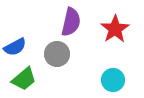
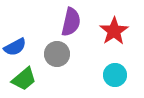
red star: moved 1 px left, 2 px down
cyan circle: moved 2 px right, 5 px up
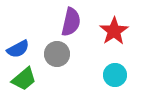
blue semicircle: moved 3 px right, 2 px down
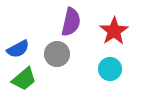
cyan circle: moved 5 px left, 6 px up
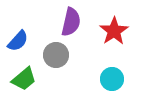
blue semicircle: moved 8 px up; rotated 20 degrees counterclockwise
gray circle: moved 1 px left, 1 px down
cyan circle: moved 2 px right, 10 px down
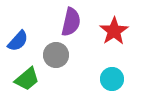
green trapezoid: moved 3 px right
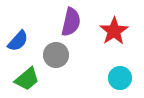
cyan circle: moved 8 px right, 1 px up
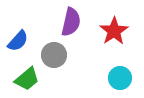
gray circle: moved 2 px left
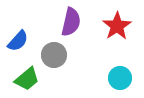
red star: moved 3 px right, 5 px up
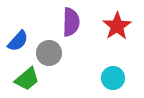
purple semicircle: rotated 12 degrees counterclockwise
gray circle: moved 5 px left, 2 px up
cyan circle: moved 7 px left
